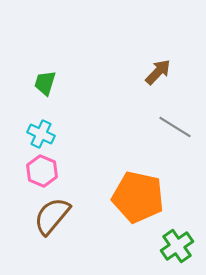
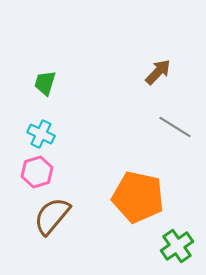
pink hexagon: moved 5 px left, 1 px down; rotated 20 degrees clockwise
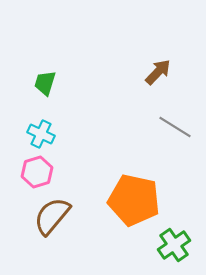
orange pentagon: moved 4 px left, 3 px down
green cross: moved 3 px left, 1 px up
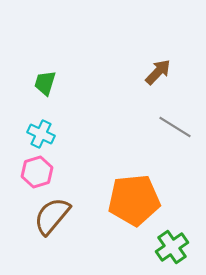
orange pentagon: rotated 18 degrees counterclockwise
green cross: moved 2 px left, 2 px down
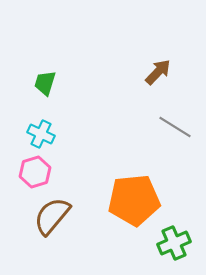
pink hexagon: moved 2 px left
green cross: moved 2 px right, 4 px up; rotated 12 degrees clockwise
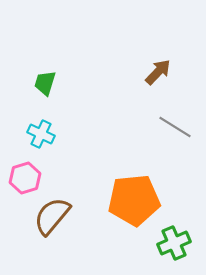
pink hexagon: moved 10 px left, 6 px down
